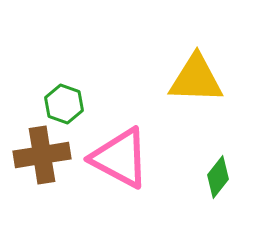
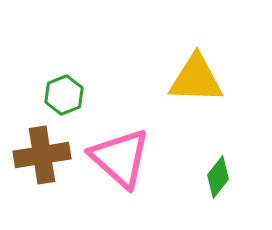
green hexagon: moved 9 px up; rotated 18 degrees clockwise
pink triangle: rotated 14 degrees clockwise
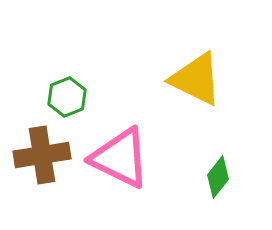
yellow triangle: rotated 24 degrees clockwise
green hexagon: moved 3 px right, 2 px down
pink triangle: rotated 16 degrees counterclockwise
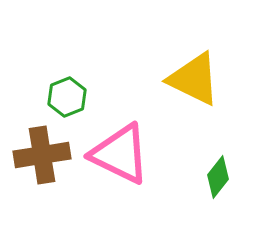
yellow triangle: moved 2 px left
pink triangle: moved 4 px up
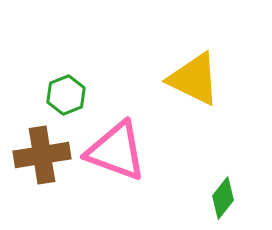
green hexagon: moved 1 px left, 2 px up
pink triangle: moved 4 px left, 3 px up; rotated 6 degrees counterclockwise
green diamond: moved 5 px right, 21 px down
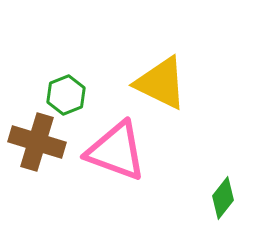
yellow triangle: moved 33 px left, 4 px down
brown cross: moved 5 px left, 13 px up; rotated 26 degrees clockwise
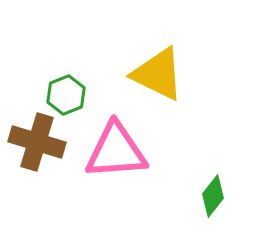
yellow triangle: moved 3 px left, 9 px up
pink triangle: rotated 24 degrees counterclockwise
green diamond: moved 10 px left, 2 px up
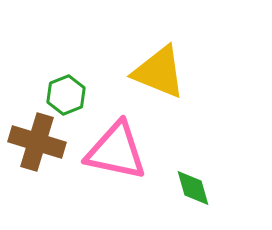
yellow triangle: moved 1 px right, 2 px up; rotated 4 degrees counterclockwise
pink triangle: rotated 16 degrees clockwise
green diamond: moved 20 px left, 8 px up; rotated 54 degrees counterclockwise
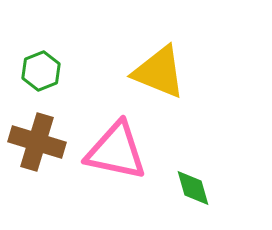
green hexagon: moved 25 px left, 24 px up
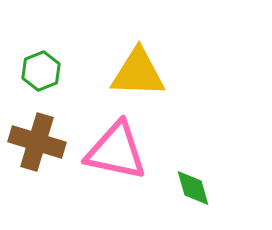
yellow triangle: moved 21 px left, 1 px down; rotated 20 degrees counterclockwise
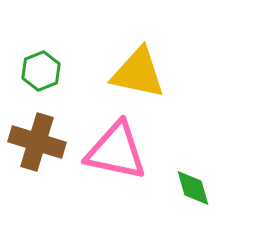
yellow triangle: rotated 10 degrees clockwise
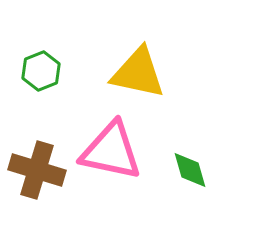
brown cross: moved 28 px down
pink triangle: moved 5 px left
green diamond: moved 3 px left, 18 px up
